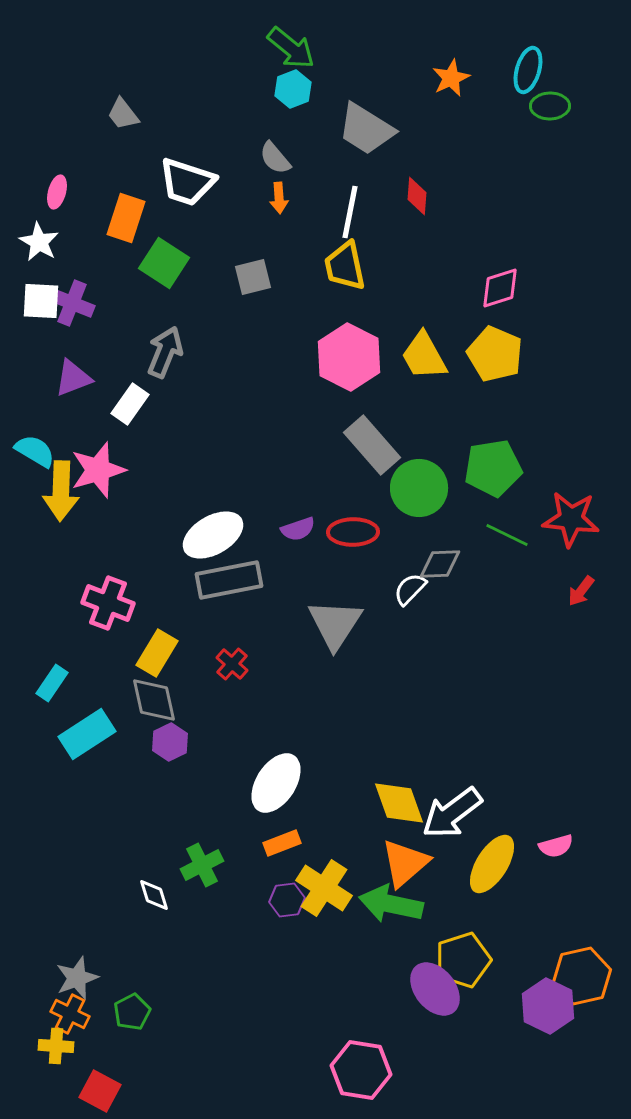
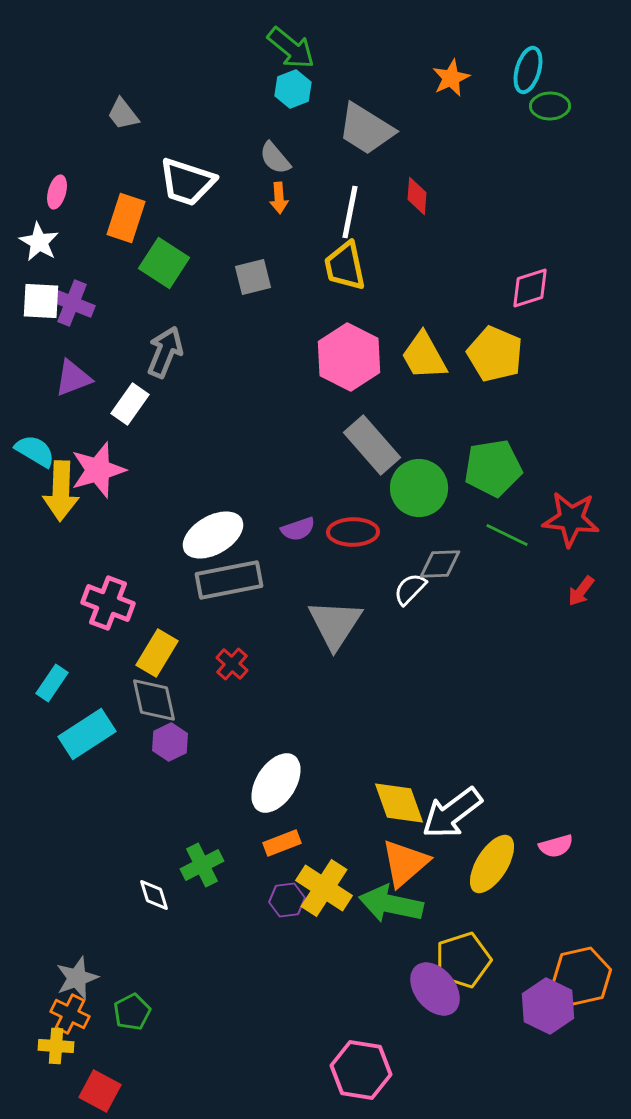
pink diamond at (500, 288): moved 30 px right
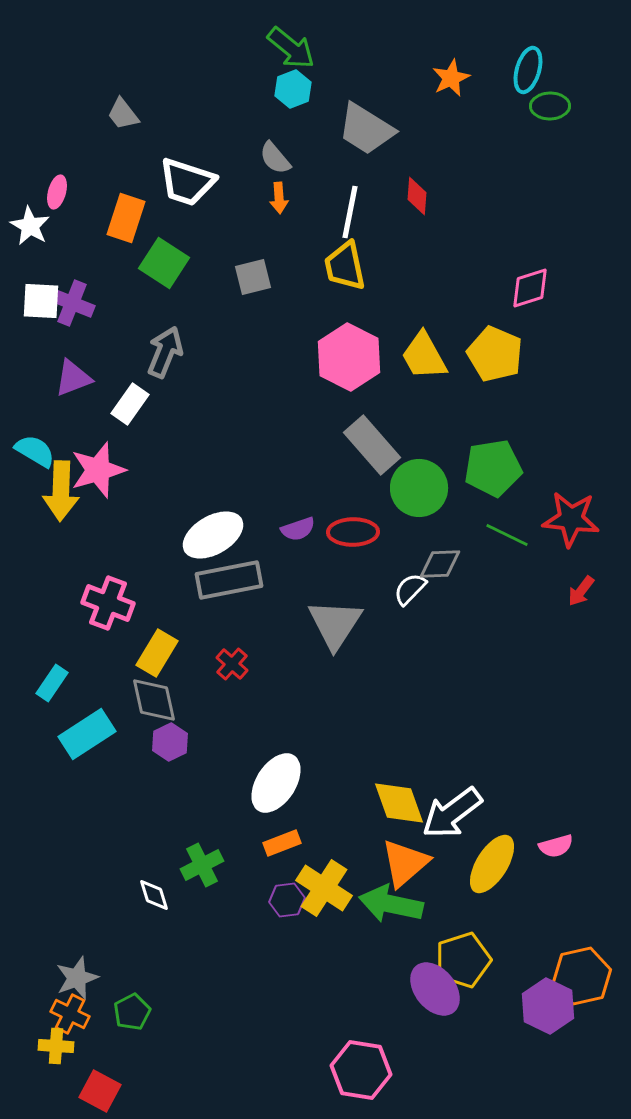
white star at (39, 242): moved 9 px left, 16 px up
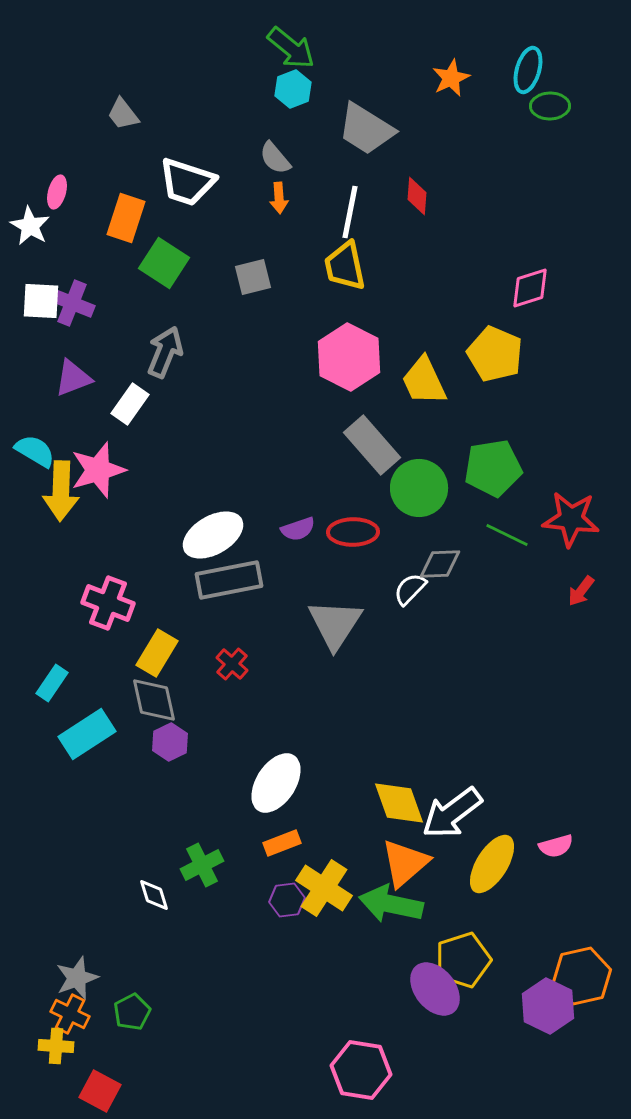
yellow trapezoid at (424, 356): moved 25 px down; rotated 4 degrees clockwise
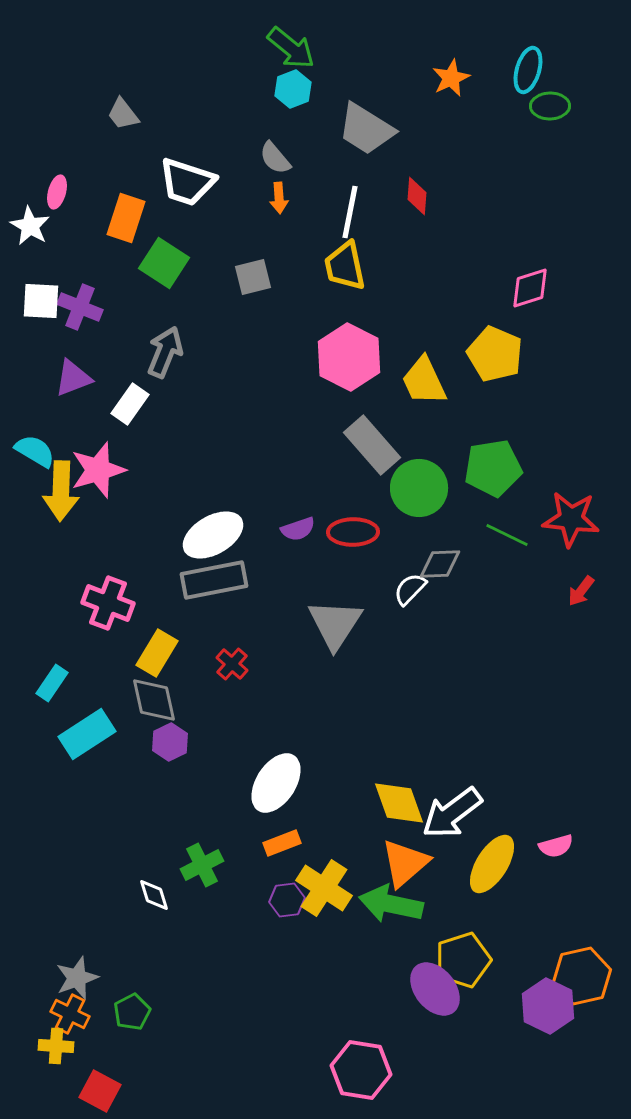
purple cross at (72, 303): moved 8 px right, 4 px down
gray rectangle at (229, 580): moved 15 px left
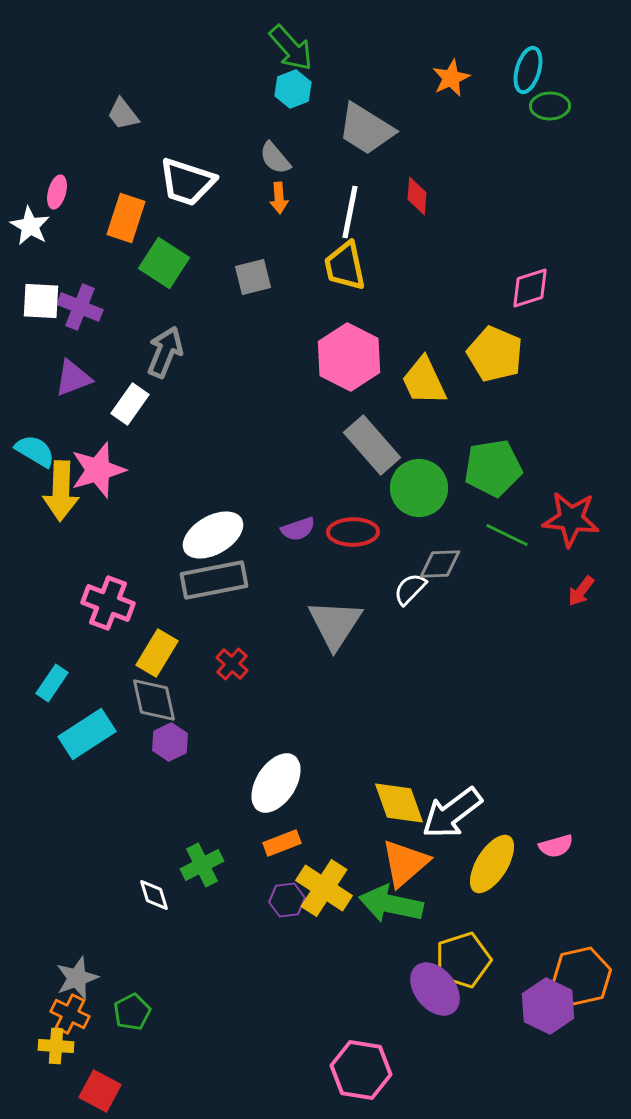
green arrow at (291, 48): rotated 9 degrees clockwise
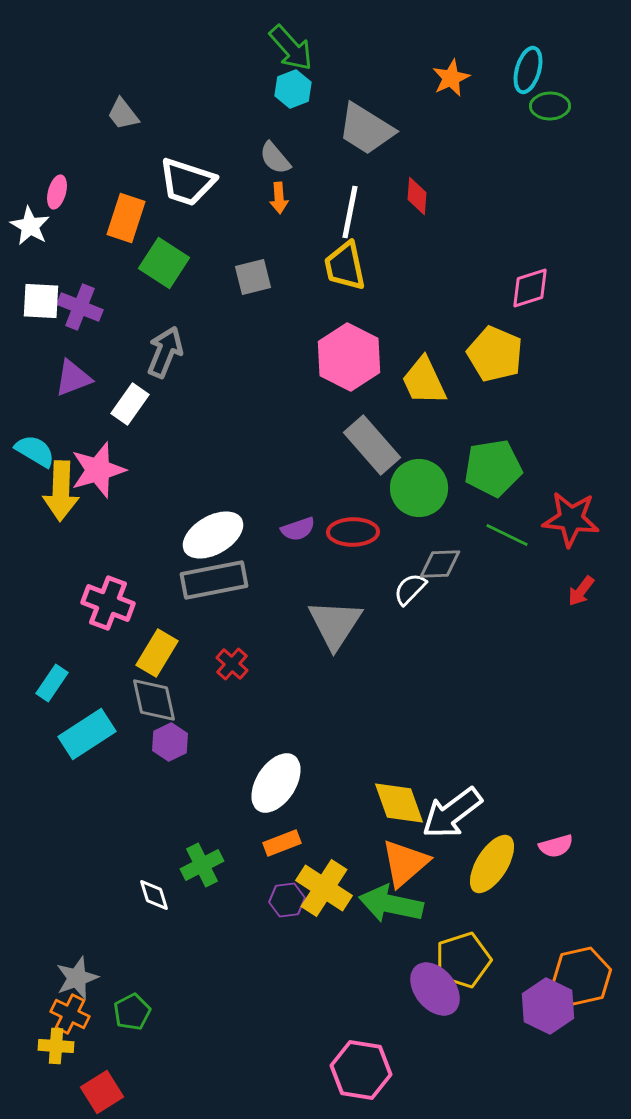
red square at (100, 1091): moved 2 px right, 1 px down; rotated 30 degrees clockwise
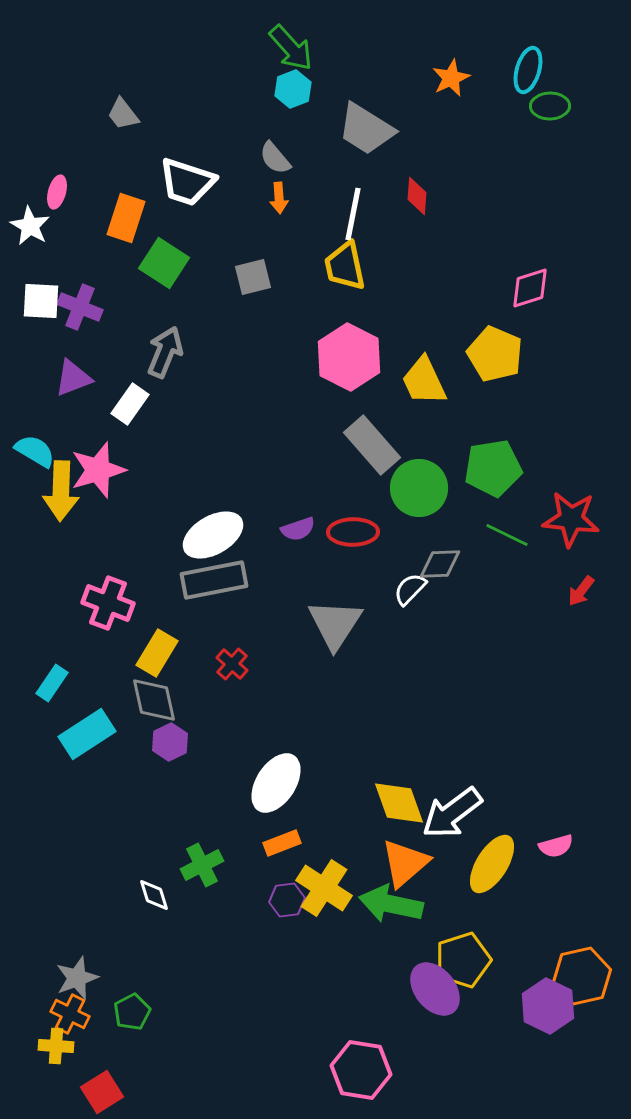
white line at (350, 212): moved 3 px right, 2 px down
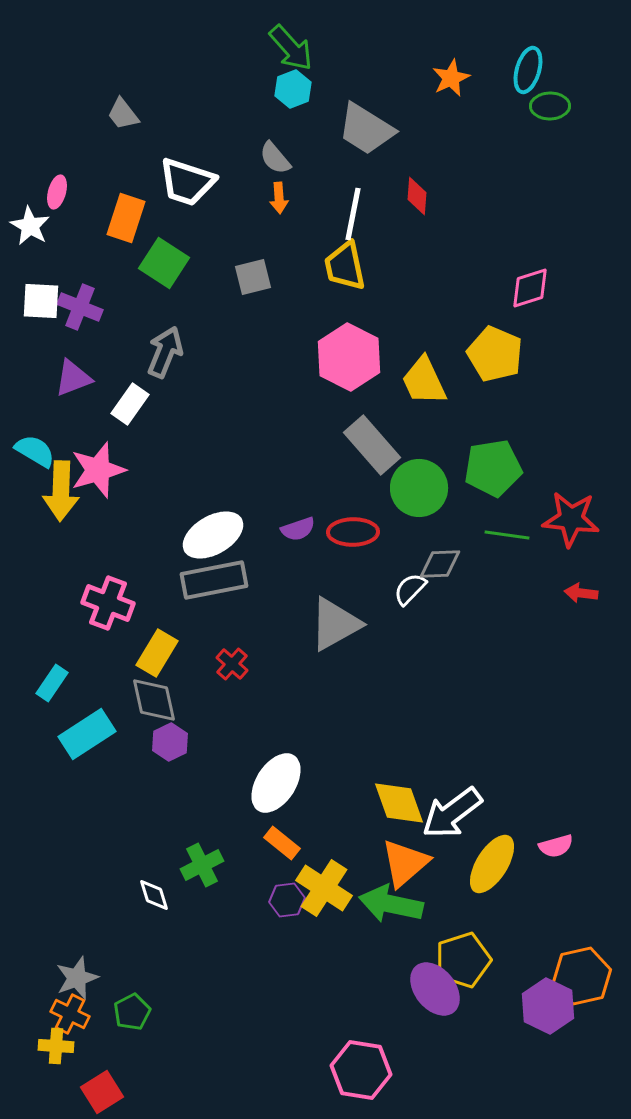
green line at (507, 535): rotated 18 degrees counterclockwise
red arrow at (581, 591): moved 2 px down; rotated 60 degrees clockwise
gray triangle at (335, 624): rotated 28 degrees clockwise
orange rectangle at (282, 843): rotated 60 degrees clockwise
